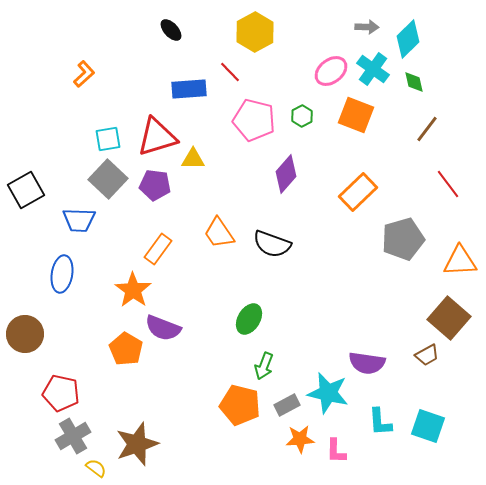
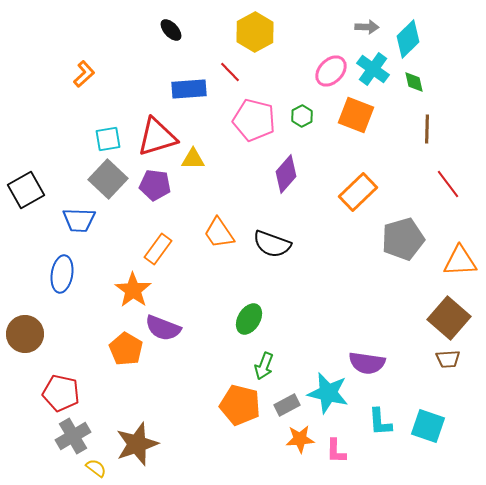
pink ellipse at (331, 71): rotated 8 degrees counterclockwise
brown line at (427, 129): rotated 36 degrees counterclockwise
brown trapezoid at (427, 355): moved 21 px right, 4 px down; rotated 25 degrees clockwise
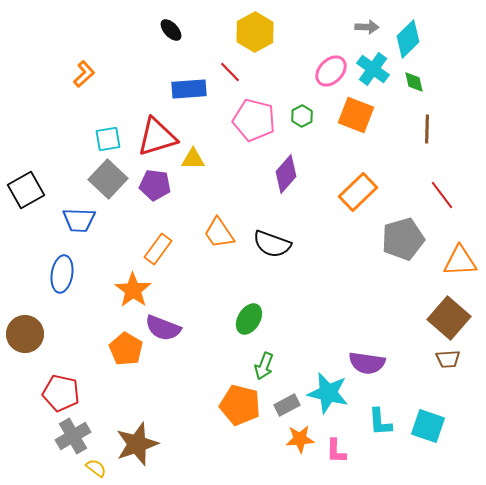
red line at (448, 184): moved 6 px left, 11 px down
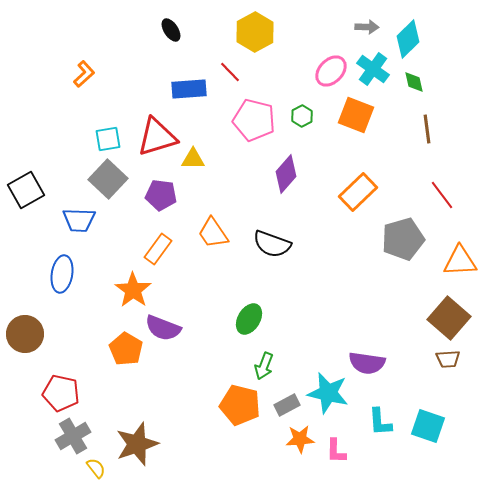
black ellipse at (171, 30): rotated 10 degrees clockwise
brown line at (427, 129): rotated 8 degrees counterclockwise
purple pentagon at (155, 185): moved 6 px right, 10 px down
orange trapezoid at (219, 233): moved 6 px left
yellow semicircle at (96, 468): rotated 15 degrees clockwise
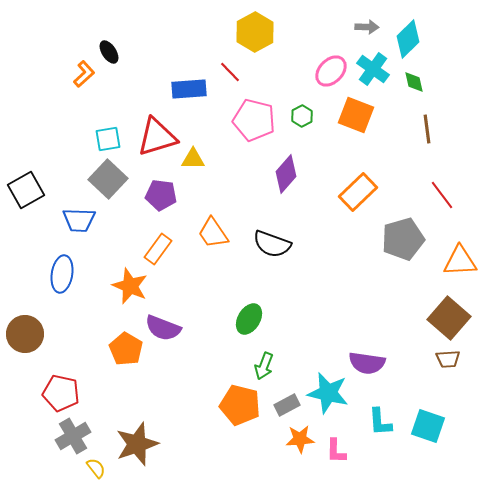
black ellipse at (171, 30): moved 62 px left, 22 px down
orange star at (133, 290): moved 3 px left, 4 px up; rotated 12 degrees counterclockwise
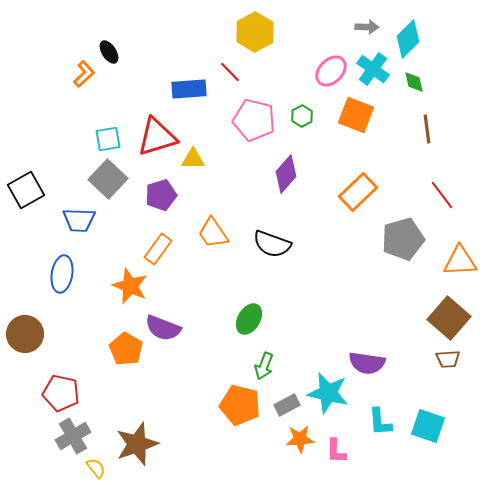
purple pentagon at (161, 195): rotated 24 degrees counterclockwise
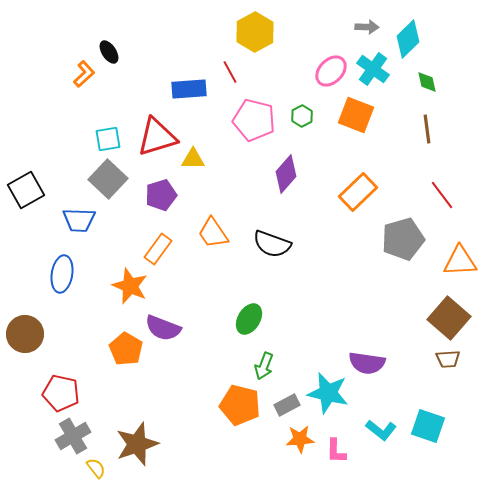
red line at (230, 72): rotated 15 degrees clockwise
green diamond at (414, 82): moved 13 px right
cyan L-shape at (380, 422): moved 1 px right, 8 px down; rotated 48 degrees counterclockwise
